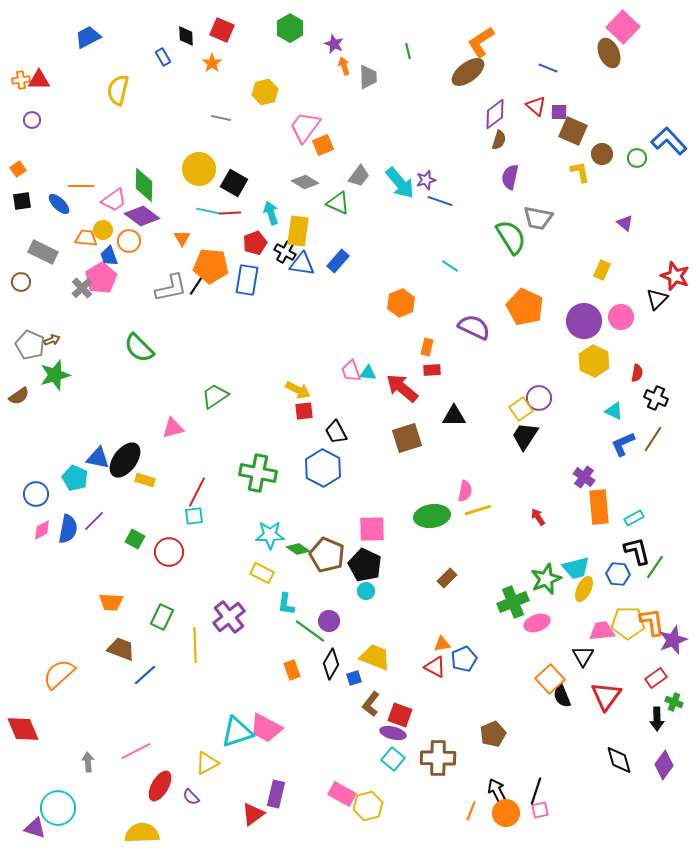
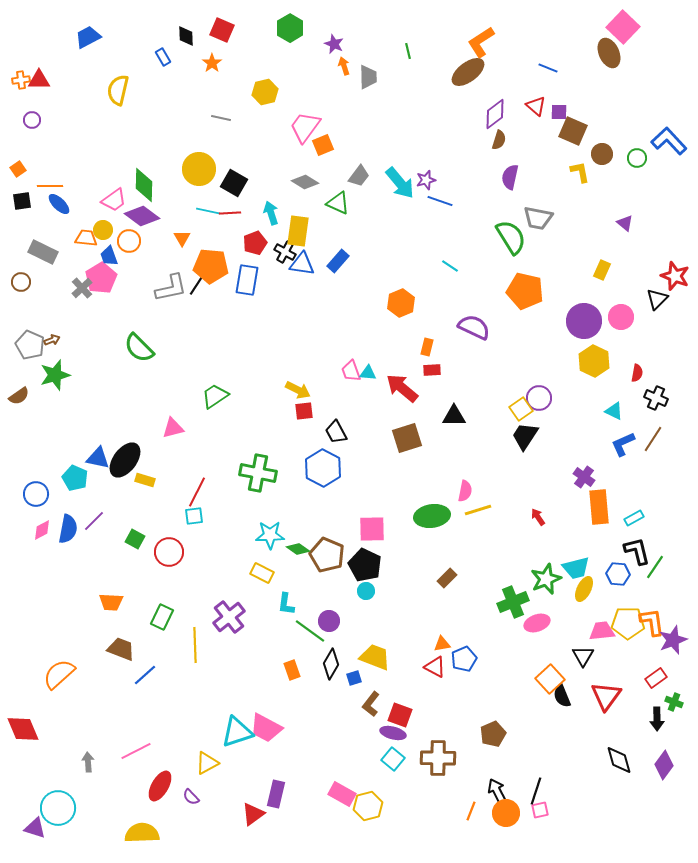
orange line at (81, 186): moved 31 px left
orange pentagon at (525, 307): moved 16 px up; rotated 12 degrees counterclockwise
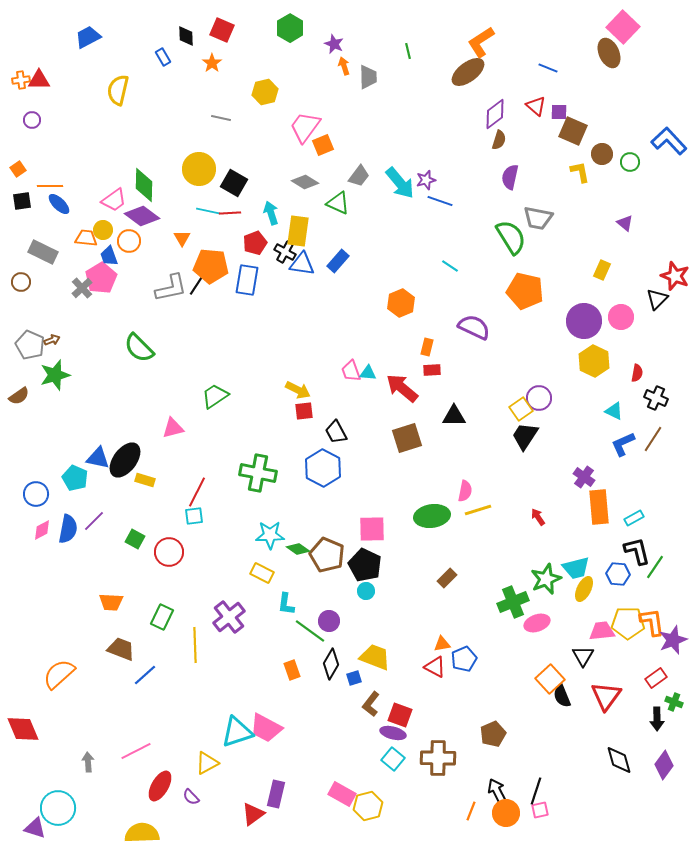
green circle at (637, 158): moved 7 px left, 4 px down
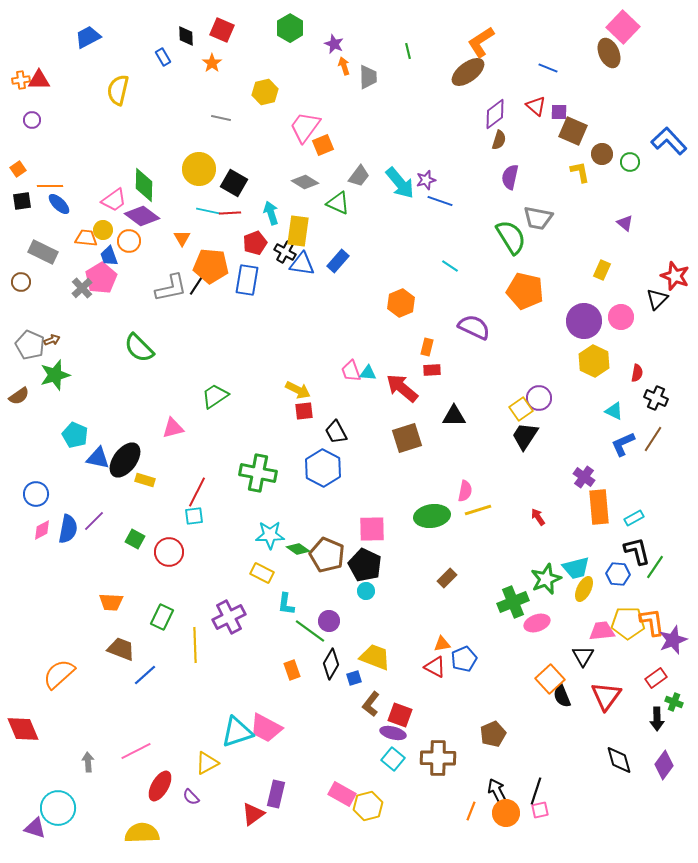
cyan pentagon at (75, 478): moved 43 px up
purple cross at (229, 617): rotated 12 degrees clockwise
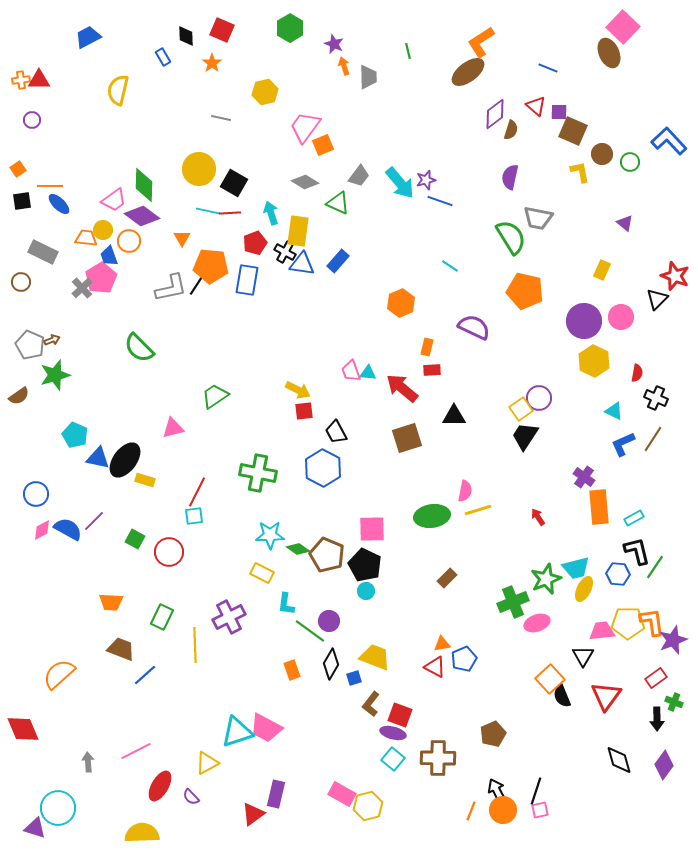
brown semicircle at (499, 140): moved 12 px right, 10 px up
blue semicircle at (68, 529): rotated 72 degrees counterclockwise
orange circle at (506, 813): moved 3 px left, 3 px up
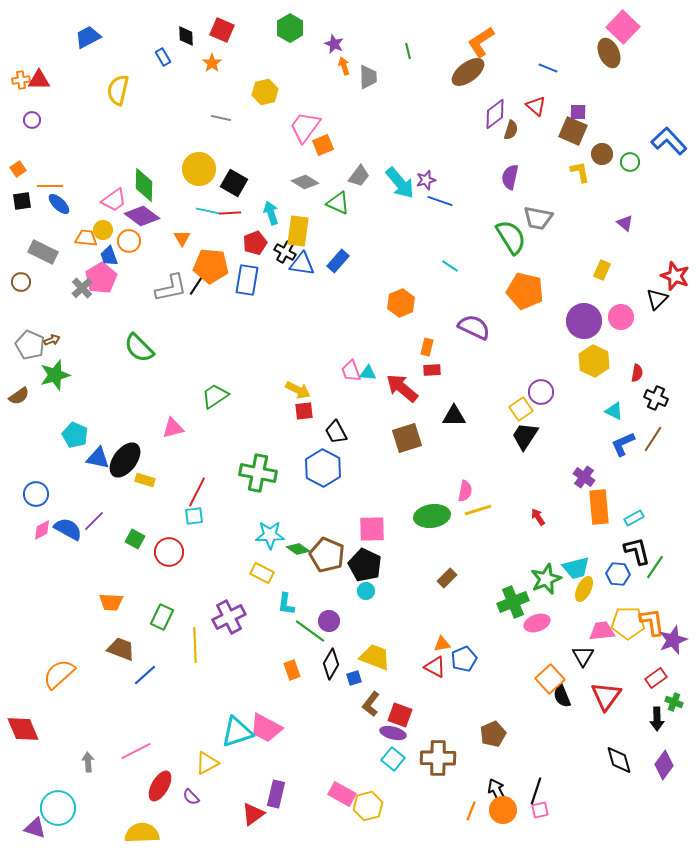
purple square at (559, 112): moved 19 px right
purple circle at (539, 398): moved 2 px right, 6 px up
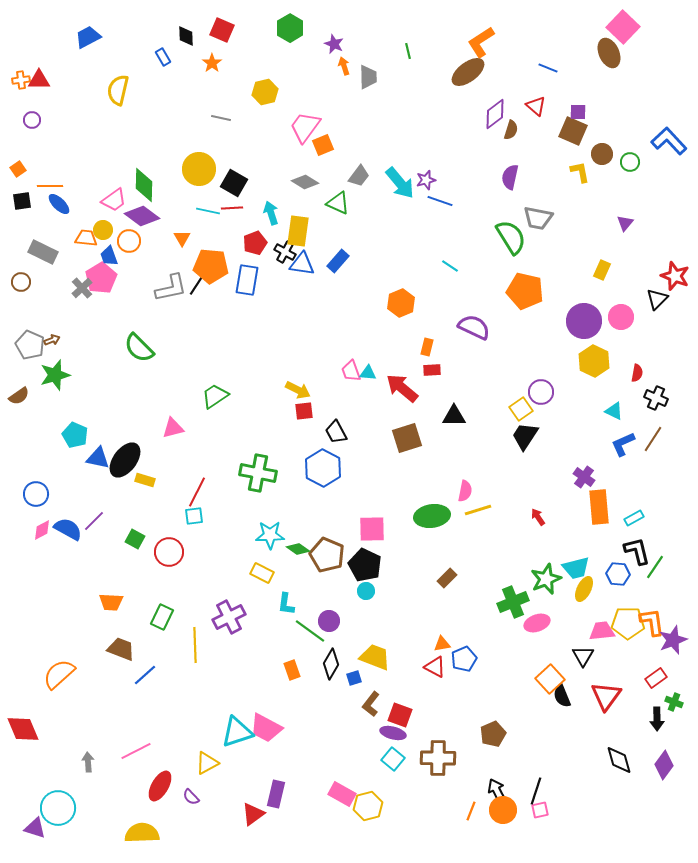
red line at (230, 213): moved 2 px right, 5 px up
purple triangle at (625, 223): rotated 30 degrees clockwise
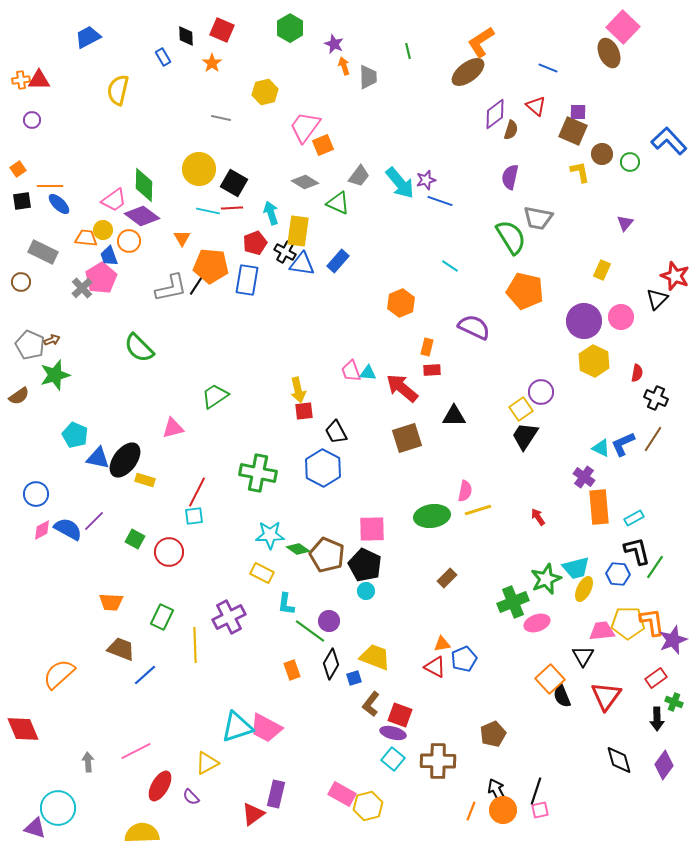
yellow arrow at (298, 390): rotated 50 degrees clockwise
cyan triangle at (614, 411): moved 13 px left, 37 px down
cyan triangle at (237, 732): moved 5 px up
brown cross at (438, 758): moved 3 px down
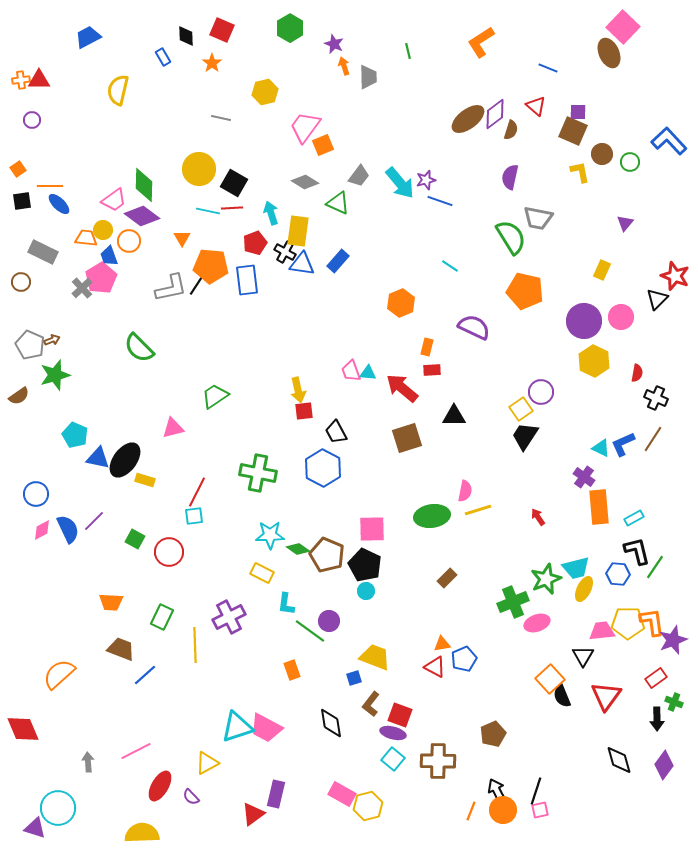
brown ellipse at (468, 72): moved 47 px down
blue rectangle at (247, 280): rotated 16 degrees counterclockwise
blue semicircle at (68, 529): rotated 36 degrees clockwise
black diamond at (331, 664): moved 59 px down; rotated 40 degrees counterclockwise
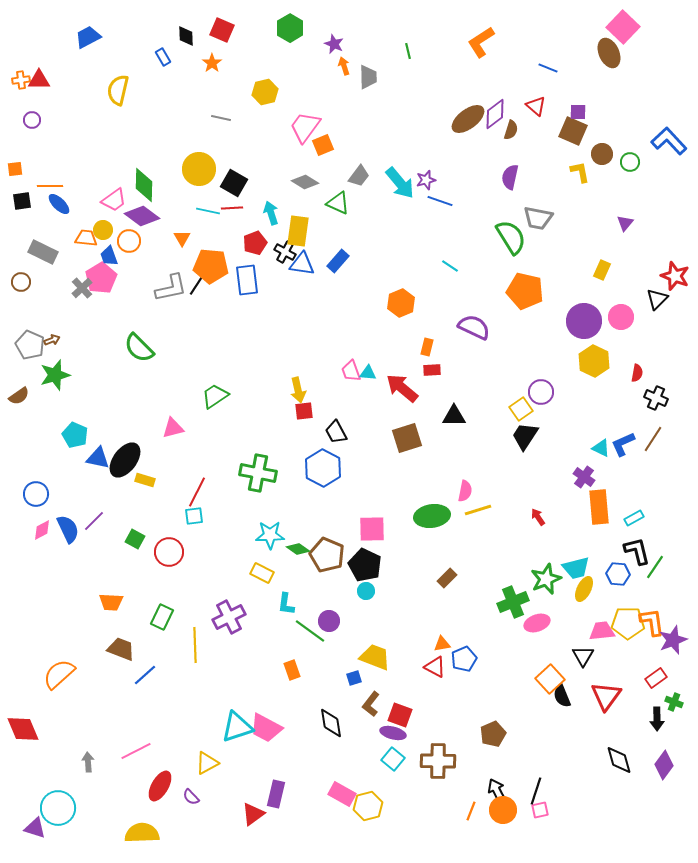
orange square at (18, 169): moved 3 px left; rotated 28 degrees clockwise
